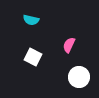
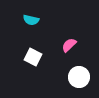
pink semicircle: rotated 21 degrees clockwise
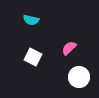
pink semicircle: moved 3 px down
